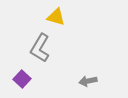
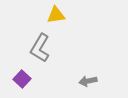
yellow triangle: moved 2 px up; rotated 24 degrees counterclockwise
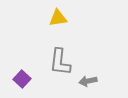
yellow triangle: moved 2 px right, 3 px down
gray L-shape: moved 20 px right, 14 px down; rotated 24 degrees counterclockwise
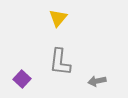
yellow triangle: rotated 42 degrees counterclockwise
gray arrow: moved 9 px right
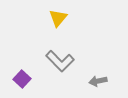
gray L-shape: moved 1 px up; rotated 52 degrees counterclockwise
gray arrow: moved 1 px right
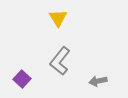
yellow triangle: rotated 12 degrees counterclockwise
gray L-shape: rotated 84 degrees clockwise
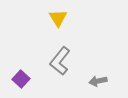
purple square: moved 1 px left
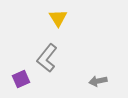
gray L-shape: moved 13 px left, 3 px up
purple square: rotated 24 degrees clockwise
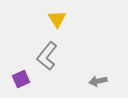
yellow triangle: moved 1 px left, 1 px down
gray L-shape: moved 2 px up
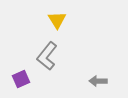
yellow triangle: moved 1 px down
gray arrow: rotated 12 degrees clockwise
